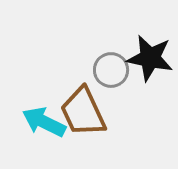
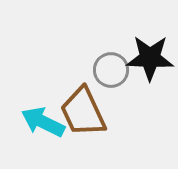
black star: rotated 9 degrees counterclockwise
cyan arrow: moved 1 px left
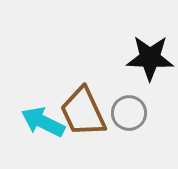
gray circle: moved 18 px right, 43 px down
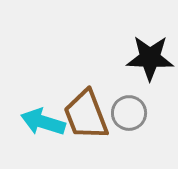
brown trapezoid: moved 3 px right, 3 px down; rotated 4 degrees clockwise
cyan arrow: rotated 9 degrees counterclockwise
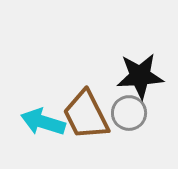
black star: moved 10 px left, 18 px down; rotated 6 degrees counterclockwise
brown trapezoid: rotated 6 degrees counterclockwise
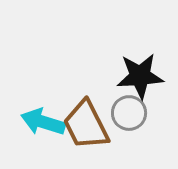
brown trapezoid: moved 10 px down
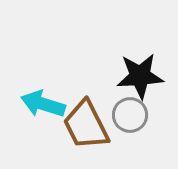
gray circle: moved 1 px right, 2 px down
cyan arrow: moved 18 px up
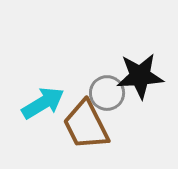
cyan arrow: moved 1 px up; rotated 132 degrees clockwise
gray circle: moved 23 px left, 22 px up
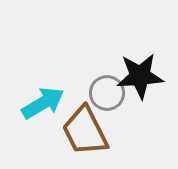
brown trapezoid: moved 1 px left, 6 px down
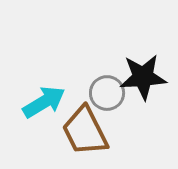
black star: moved 3 px right, 1 px down
cyan arrow: moved 1 px right, 1 px up
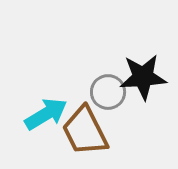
gray circle: moved 1 px right, 1 px up
cyan arrow: moved 2 px right, 12 px down
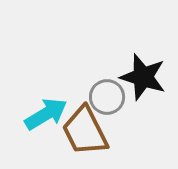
black star: rotated 21 degrees clockwise
gray circle: moved 1 px left, 5 px down
